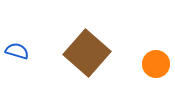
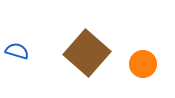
orange circle: moved 13 px left
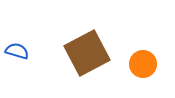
brown square: rotated 21 degrees clockwise
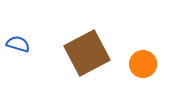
blue semicircle: moved 1 px right, 7 px up
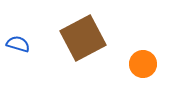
brown square: moved 4 px left, 15 px up
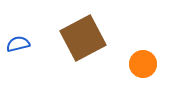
blue semicircle: rotated 30 degrees counterclockwise
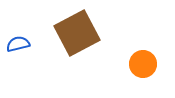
brown square: moved 6 px left, 5 px up
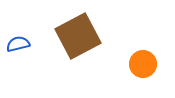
brown square: moved 1 px right, 3 px down
